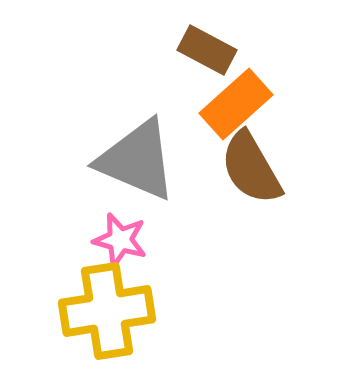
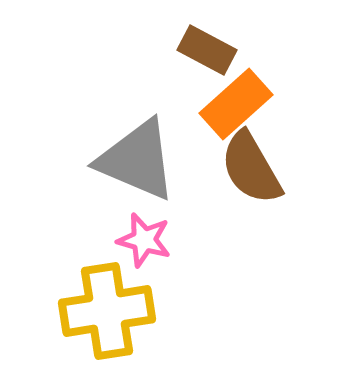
pink star: moved 24 px right
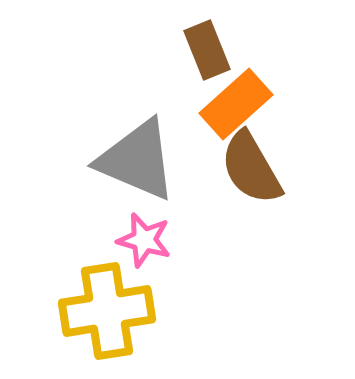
brown rectangle: rotated 40 degrees clockwise
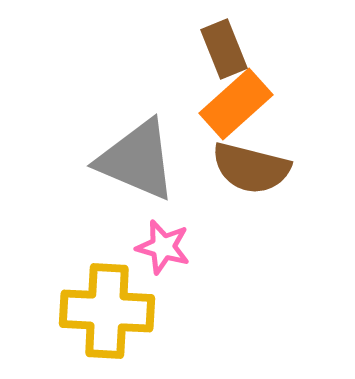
brown rectangle: moved 17 px right, 1 px up
brown semicircle: rotated 46 degrees counterclockwise
pink star: moved 19 px right, 7 px down
yellow cross: rotated 12 degrees clockwise
